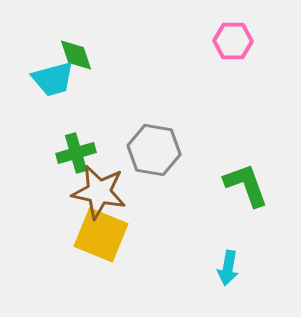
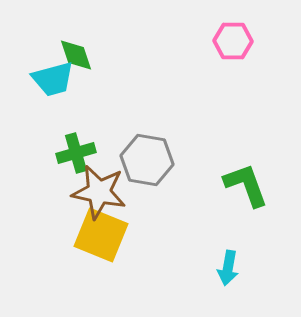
gray hexagon: moved 7 px left, 10 px down
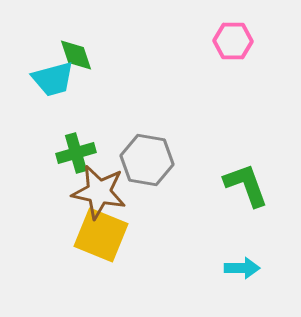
cyan arrow: moved 14 px right; rotated 100 degrees counterclockwise
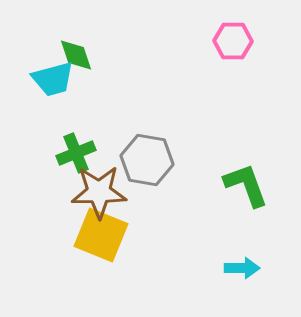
green cross: rotated 6 degrees counterclockwise
brown star: rotated 12 degrees counterclockwise
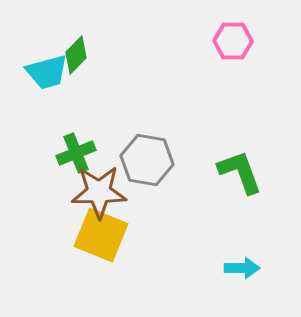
green diamond: rotated 63 degrees clockwise
cyan trapezoid: moved 6 px left, 7 px up
green L-shape: moved 6 px left, 13 px up
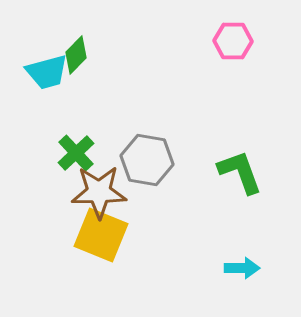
green cross: rotated 21 degrees counterclockwise
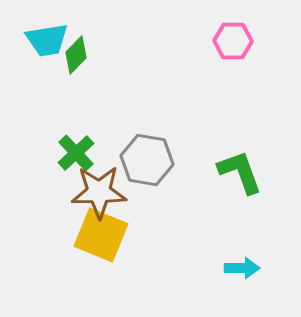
cyan trapezoid: moved 32 px up; rotated 6 degrees clockwise
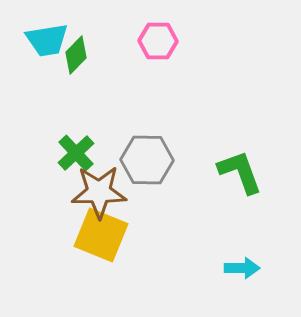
pink hexagon: moved 75 px left
gray hexagon: rotated 9 degrees counterclockwise
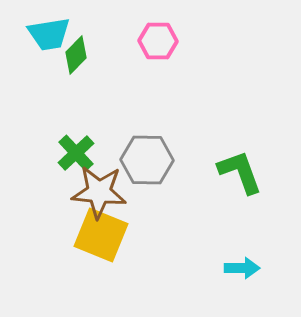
cyan trapezoid: moved 2 px right, 6 px up
brown star: rotated 6 degrees clockwise
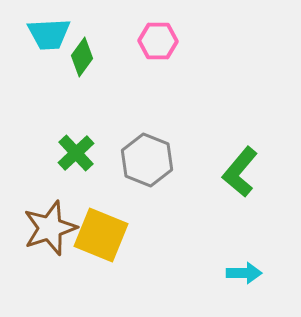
cyan trapezoid: rotated 6 degrees clockwise
green diamond: moved 6 px right, 2 px down; rotated 9 degrees counterclockwise
gray hexagon: rotated 21 degrees clockwise
green L-shape: rotated 120 degrees counterclockwise
brown star: moved 49 px left, 36 px down; rotated 24 degrees counterclockwise
cyan arrow: moved 2 px right, 5 px down
